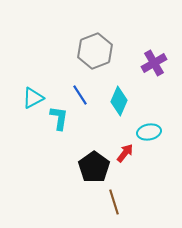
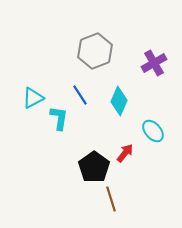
cyan ellipse: moved 4 px right, 1 px up; rotated 60 degrees clockwise
brown line: moved 3 px left, 3 px up
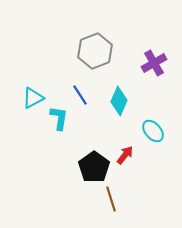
red arrow: moved 2 px down
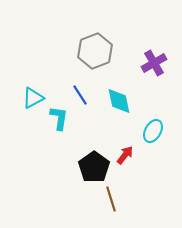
cyan diamond: rotated 36 degrees counterclockwise
cyan ellipse: rotated 70 degrees clockwise
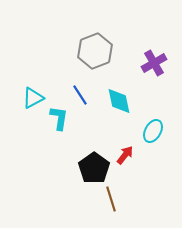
black pentagon: moved 1 px down
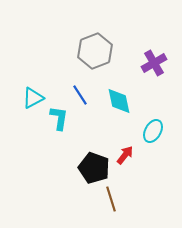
black pentagon: rotated 16 degrees counterclockwise
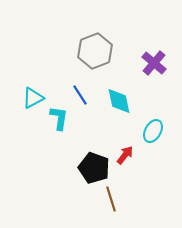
purple cross: rotated 20 degrees counterclockwise
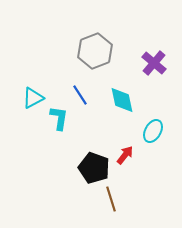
cyan diamond: moved 3 px right, 1 px up
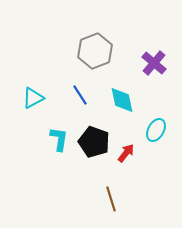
cyan L-shape: moved 21 px down
cyan ellipse: moved 3 px right, 1 px up
red arrow: moved 1 px right, 2 px up
black pentagon: moved 26 px up
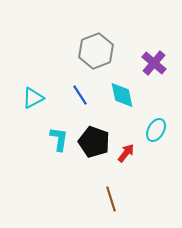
gray hexagon: moved 1 px right
cyan diamond: moved 5 px up
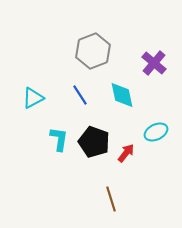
gray hexagon: moved 3 px left
cyan ellipse: moved 2 px down; rotated 35 degrees clockwise
